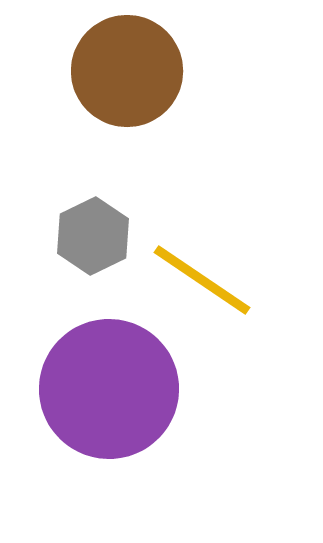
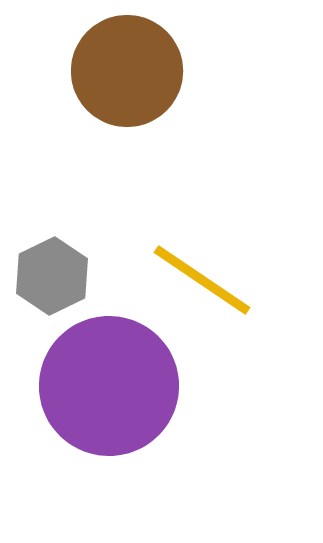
gray hexagon: moved 41 px left, 40 px down
purple circle: moved 3 px up
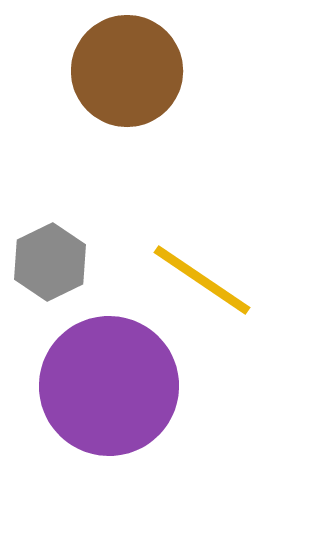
gray hexagon: moved 2 px left, 14 px up
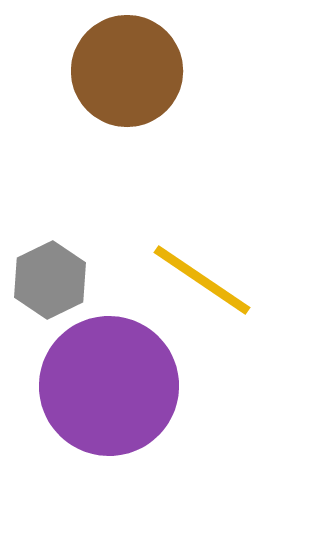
gray hexagon: moved 18 px down
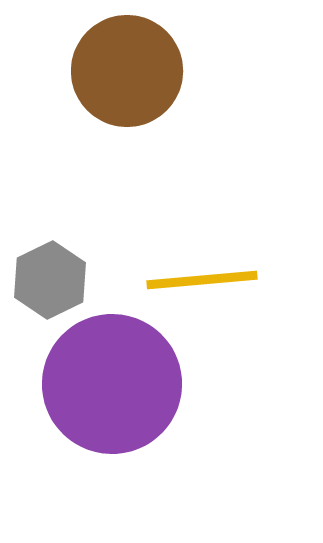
yellow line: rotated 39 degrees counterclockwise
purple circle: moved 3 px right, 2 px up
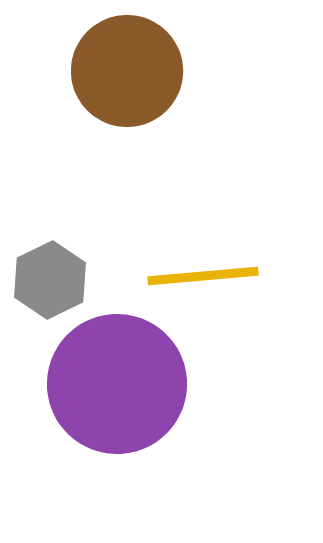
yellow line: moved 1 px right, 4 px up
purple circle: moved 5 px right
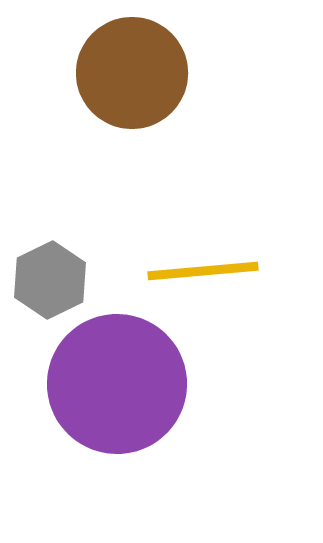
brown circle: moved 5 px right, 2 px down
yellow line: moved 5 px up
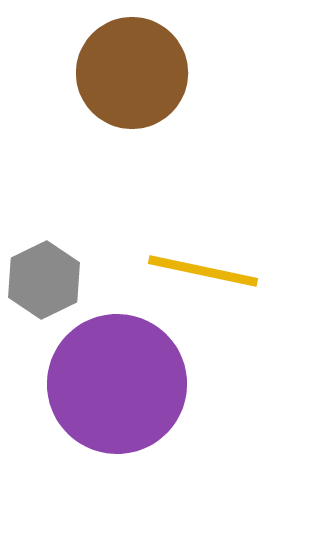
yellow line: rotated 17 degrees clockwise
gray hexagon: moved 6 px left
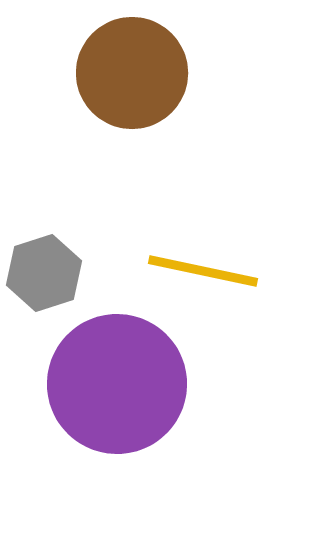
gray hexagon: moved 7 px up; rotated 8 degrees clockwise
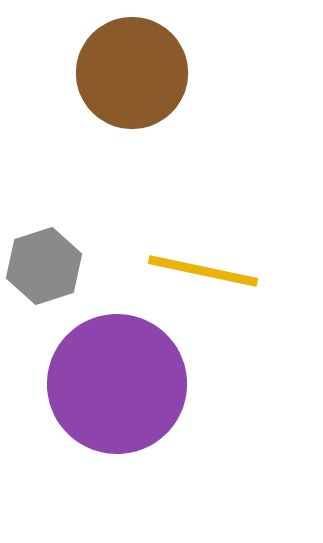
gray hexagon: moved 7 px up
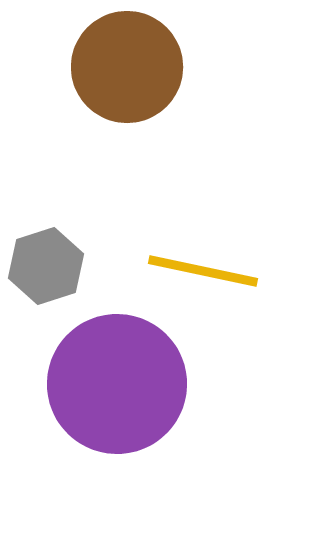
brown circle: moved 5 px left, 6 px up
gray hexagon: moved 2 px right
